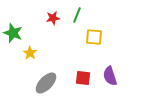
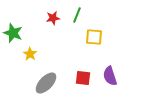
yellow star: moved 1 px down
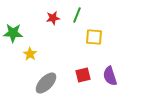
green star: rotated 18 degrees counterclockwise
red square: moved 3 px up; rotated 21 degrees counterclockwise
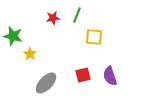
green star: moved 3 px down; rotated 12 degrees clockwise
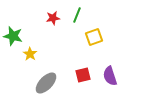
yellow square: rotated 24 degrees counterclockwise
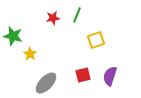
yellow square: moved 2 px right, 3 px down
purple semicircle: rotated 36 degrees clockwise
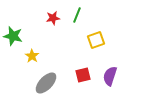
yellow star: moved 2 px right, 2 px down
